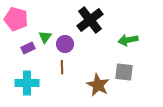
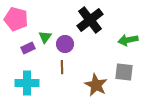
brown star: moved 2 px left
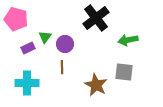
black cross: moved 6 px right, 2 px up
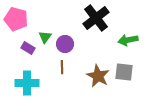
purple rectangle: rotated 56 degrees clockwise
brown star: moved 2 px right, 9 px up
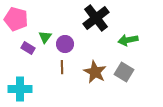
gray square: rotated 24 degrees clockwise
brown star: moved 3 px left, 4 px up
cyan cross: moved 7 px left, 6 px down
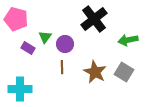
black cross: moved 2 px left, 1 px down
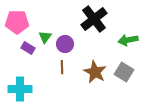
pink pentagon: moved 1 px right, 3 px down; rotated 15 degrees counterclockwise
